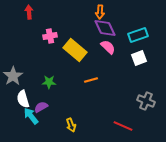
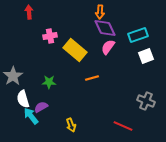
pink semicircle: rotated 98 degrees counterclockwise
white square: moved 7 px right, 2 px up
orange line: moved 1 px right, 2 px up
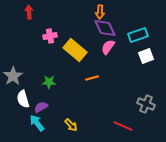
gray cross: moved 3 px down
cyan arrow: moved 6 px right, 7 px down
yellow arrow: rotated 24 degrees counterclockwise
